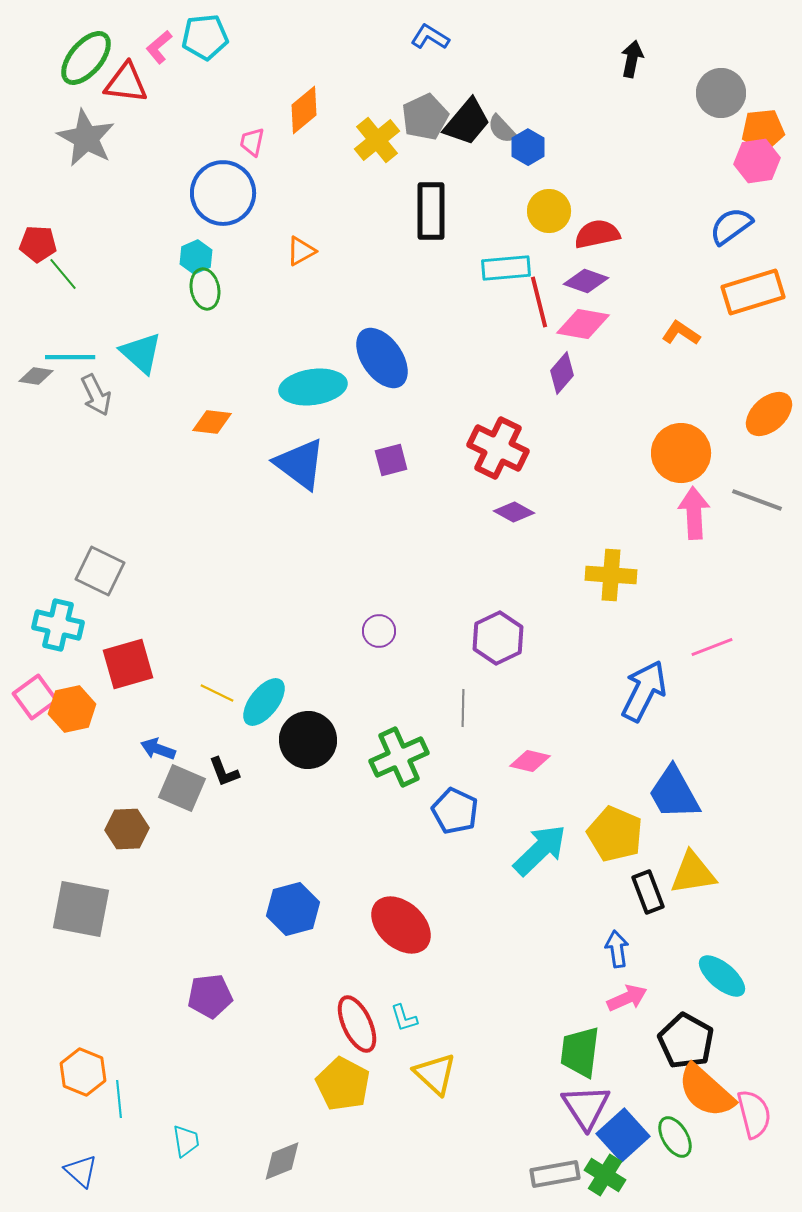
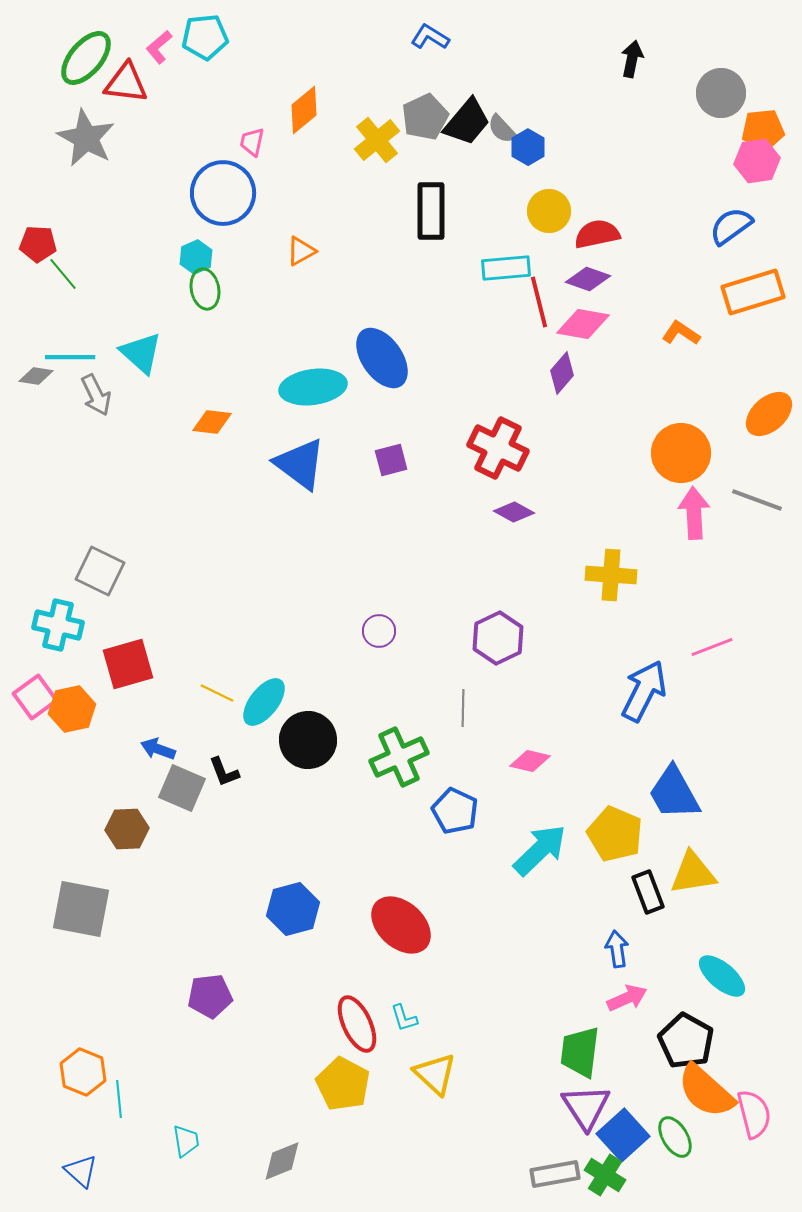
purple diamond at (586, 281): moved 2 px right, 2 px up
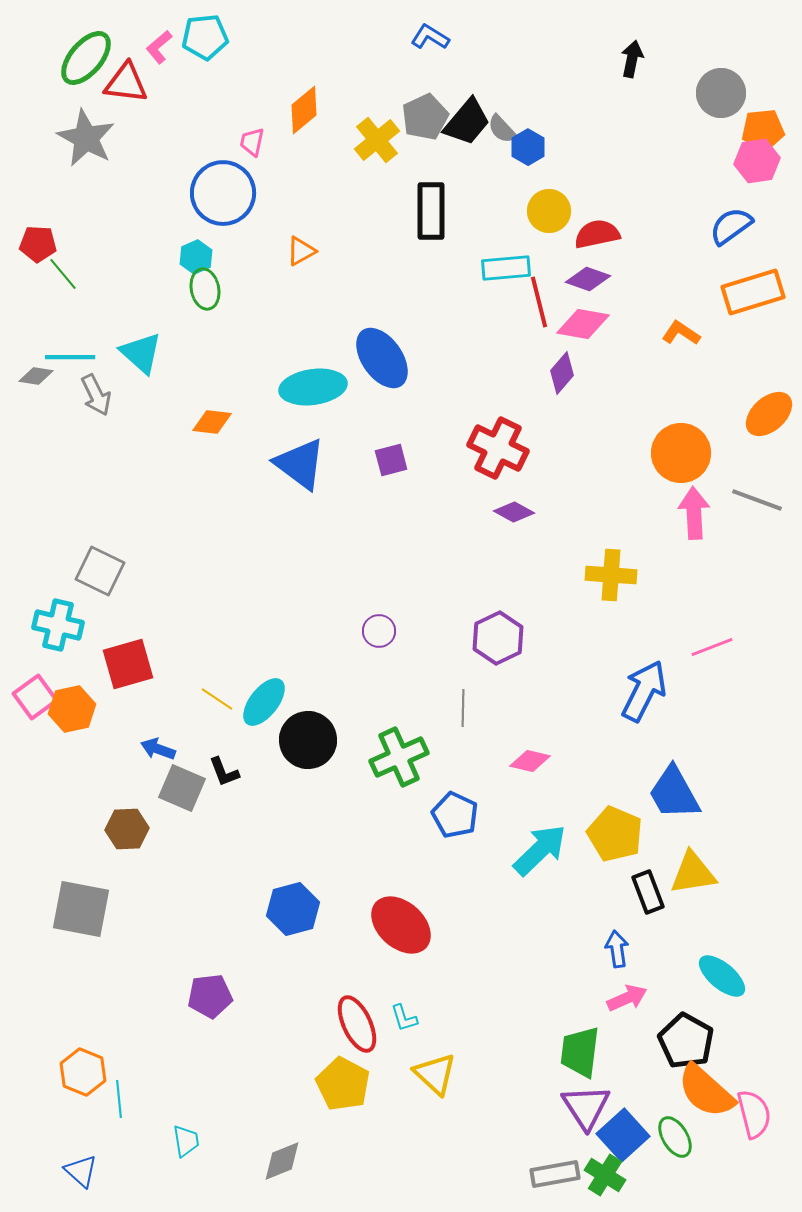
yellow line at (217, 693): moved 6 px down; rotated 8 degrees clockwise
blue pentagon at (455, 811): moved 4 px down
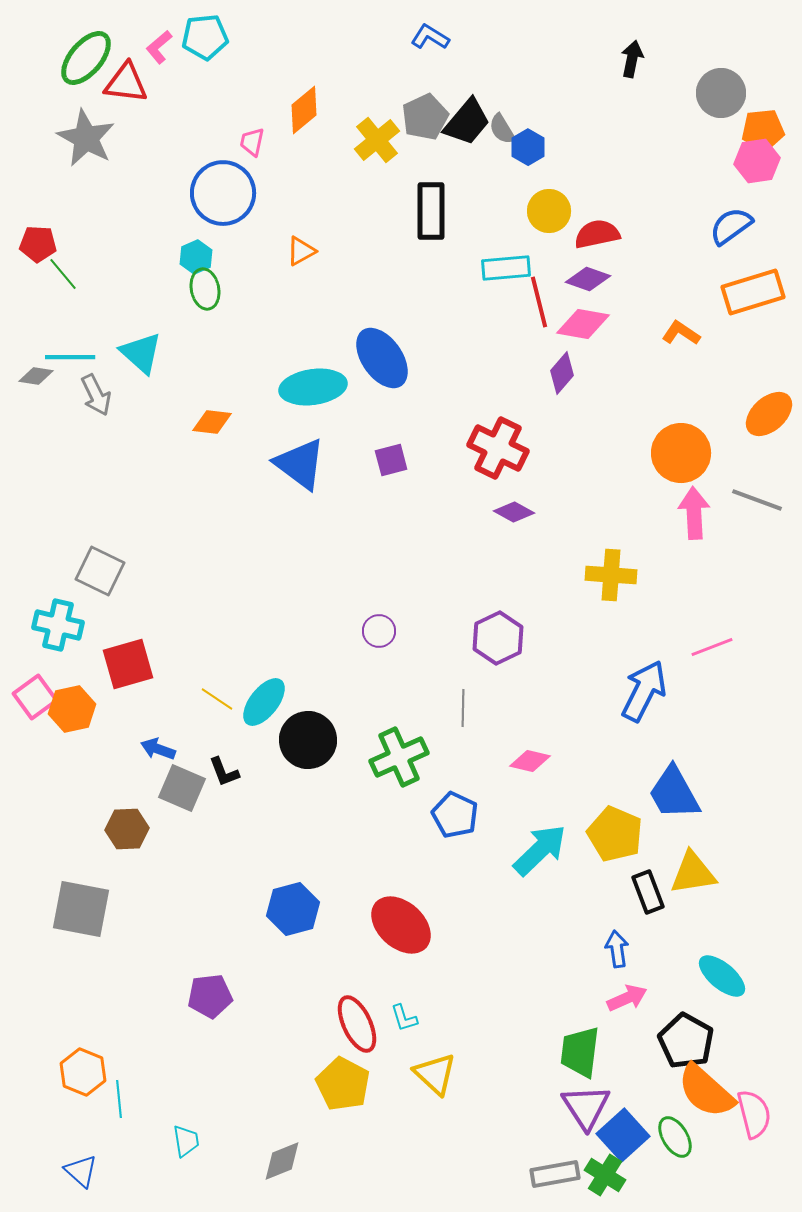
gray semicircle at (502, 129): rotated 12 degrees clockwise
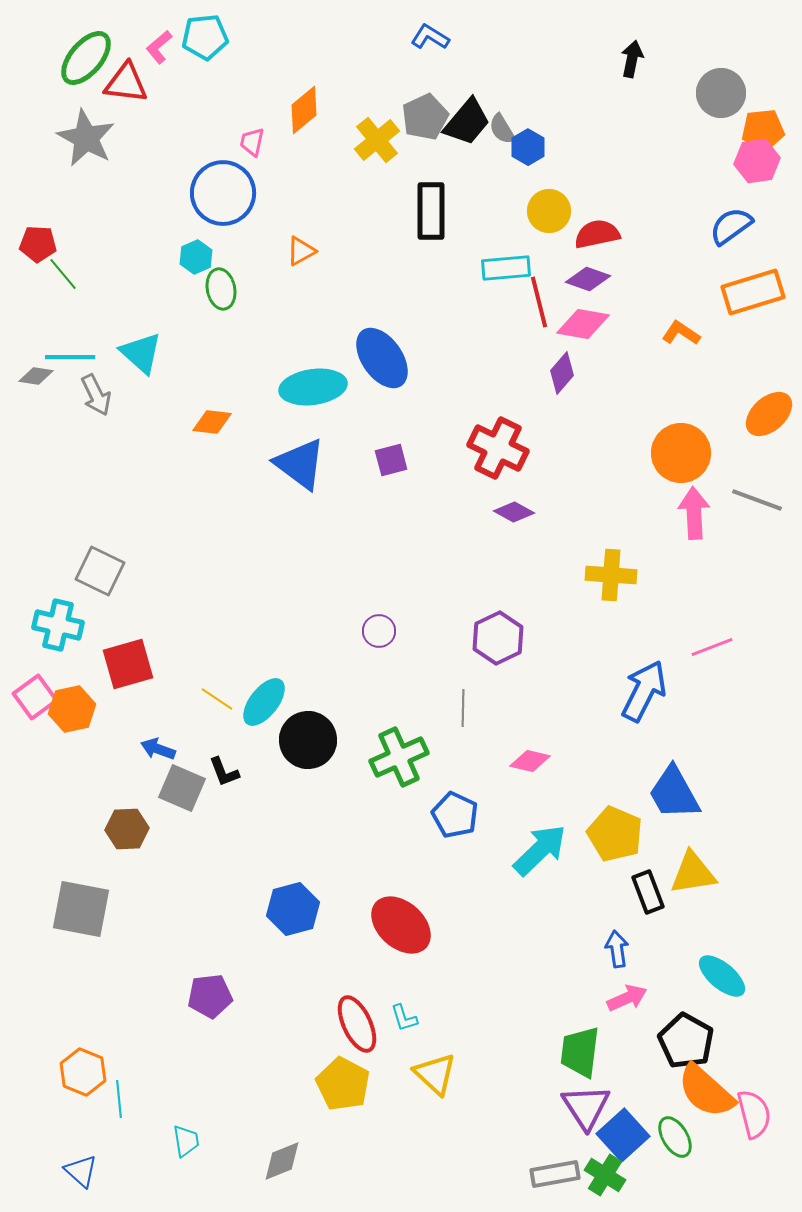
green ellipse at (205, 289): moved 16 px right
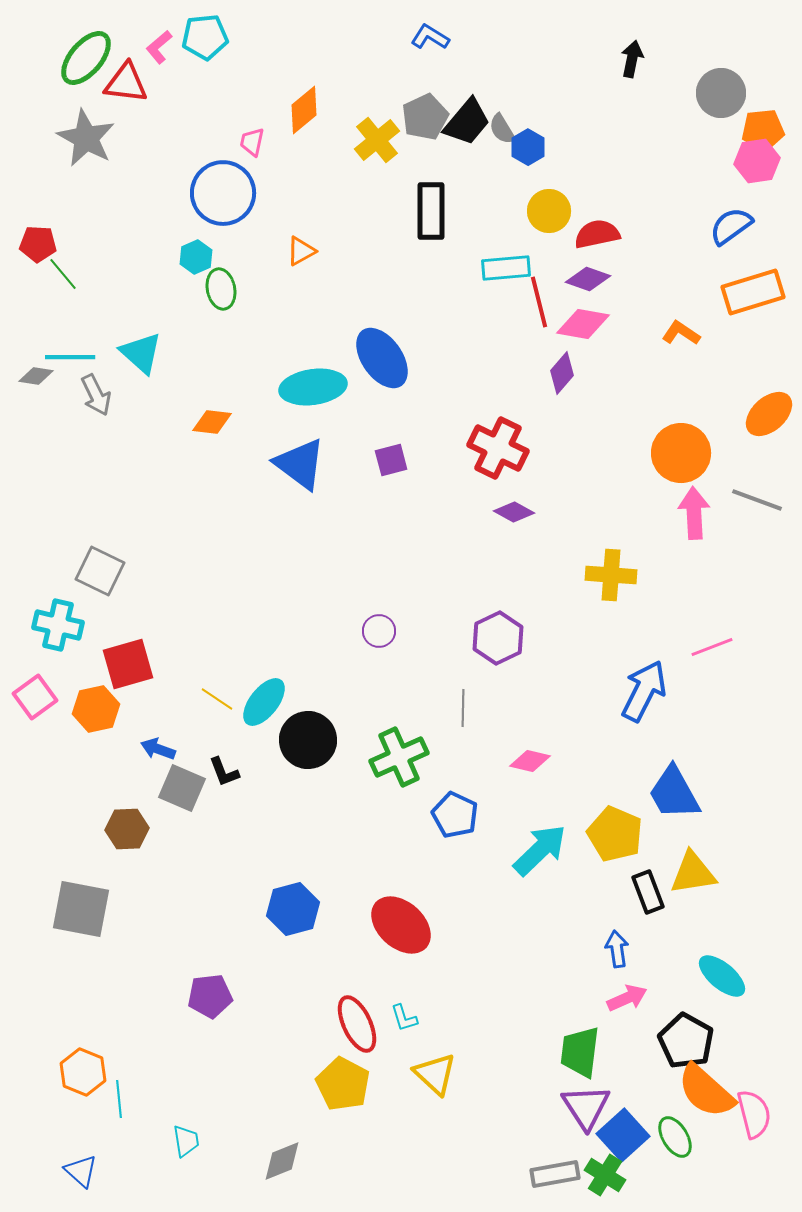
orange hexagon at (72, 709): moved 24 px right
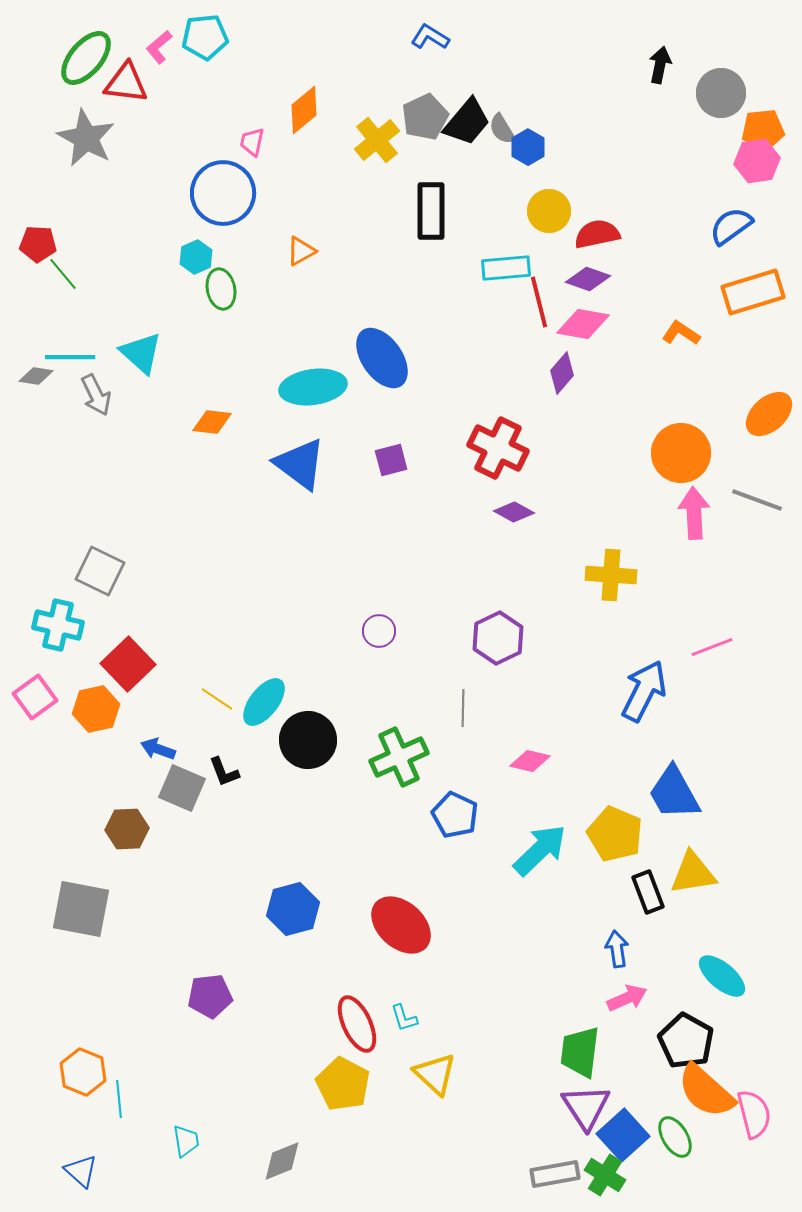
black arrow at (632, 59): moved 28 px right, 6 px down
red square at (128, 664): rotated 28 degrees counterclockwise
